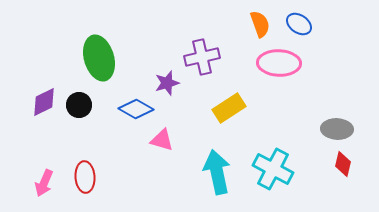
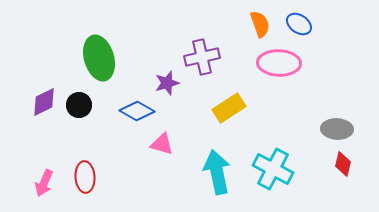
blue diamond: moved 1 px right, 2 px down
pink triangle: moved 4 px down
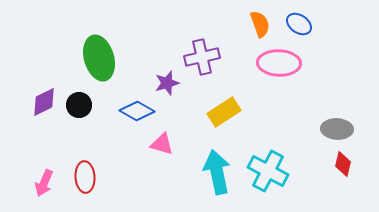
yellow rectangle: moved 5 px left, 4 px down
cyan cross: moved 5 px left, 2 px down
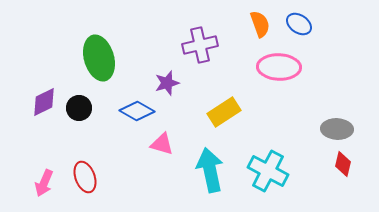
purple cross: moved 2 px left, 12 px up
pink ellipse: moved 4 px down
black circle: moved 3 px down
cyan arrow: moved 7 px left, 2 px up
red ellipse: rotated 16 degrees counterclockwise
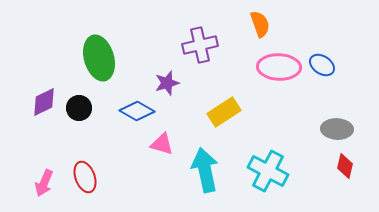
blue ellipse: moved 23 px right, 41 px down
red diamond: moved 2 px right, 2 px down
cyan arrow: moved 5 px left
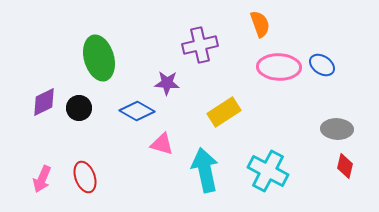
purple star: rotated 20 degrees clockwise
pink arrow: moved 2 px left, 4 px up
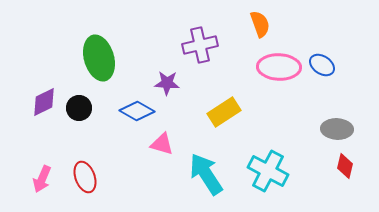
cyan arrow: moved 1 px right, 4 px down; rotated 21 degrees counterclockwise
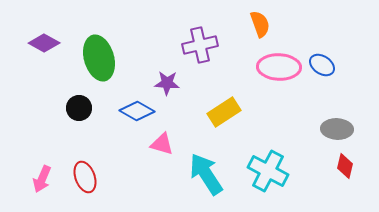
purple diamond: moved 59 px up; rotated 56 degrees clockwise
